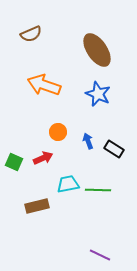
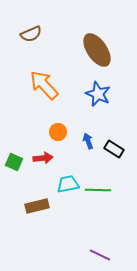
orange arrow: rotated 28 degrees clockwise
red arrow: rotated 18 degrees clockwise
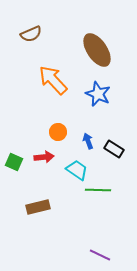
orange arrow: moved 9 px right, 5 px up
red arrow: moved 1 px right, 1 px up
cyan trapezoid: moved 9 px right, 14 px up; rotated 45 degrees clockwise
brown rectangle: moved 1 px right, 1 px down
